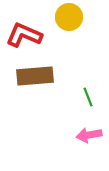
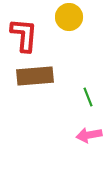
red L-shape: rotated 72 degrees clockwise
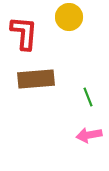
red L-shape: moved 2 px up
brown rectangle: moved 1 px right, 3 px down
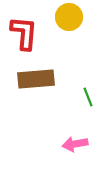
pink arrow: moved 14 px left, 9 px down
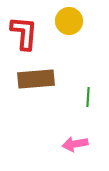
yellow circle: moved 4 px down
green line: rotated 24 degrees clockwise
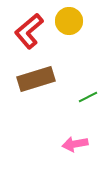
red L-shape: moved 5 px right, 2 px up; rotated 135 degrees counterclockwise
brown rectangle: rotated 12 degrees counterclockwise
green line: rotated 60 degrees clockwise
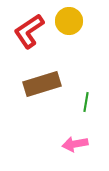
red L-shape: rotated 6 degrees clockwise
brown rectangle: moved 6 px right, 5 px down
green line: moved 2 px left, 5 px down; rotated 54 degrees counterclockwise
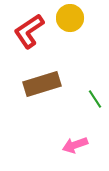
yellow circle: moved 1 px right, 3 px up
green line: moved 9 px right, 3 px up; rotated 42 degrees counterclockwise
pink arrow: moved 1 px down; rotated 10 degrees counterclockwise
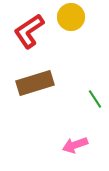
yellow circle: moved 1 px right, 1 px up
brown rectangle: moved 7 px left, 1 px up
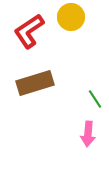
pink arrow: moved 13 px right, 11 px up; rotated 65 degrees counterclockwise
